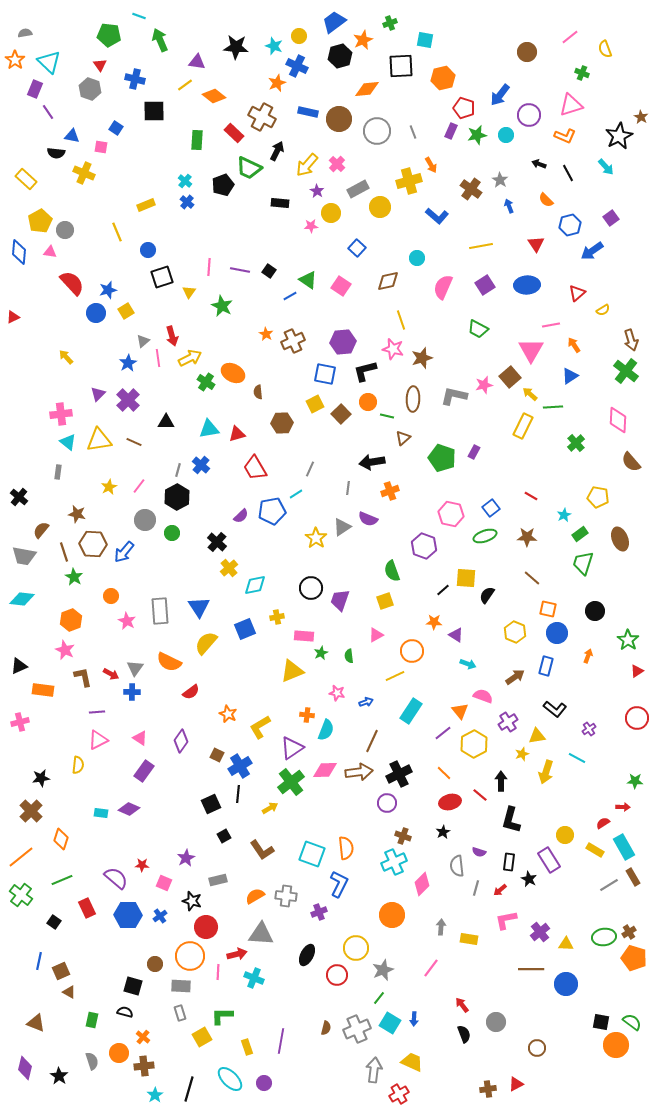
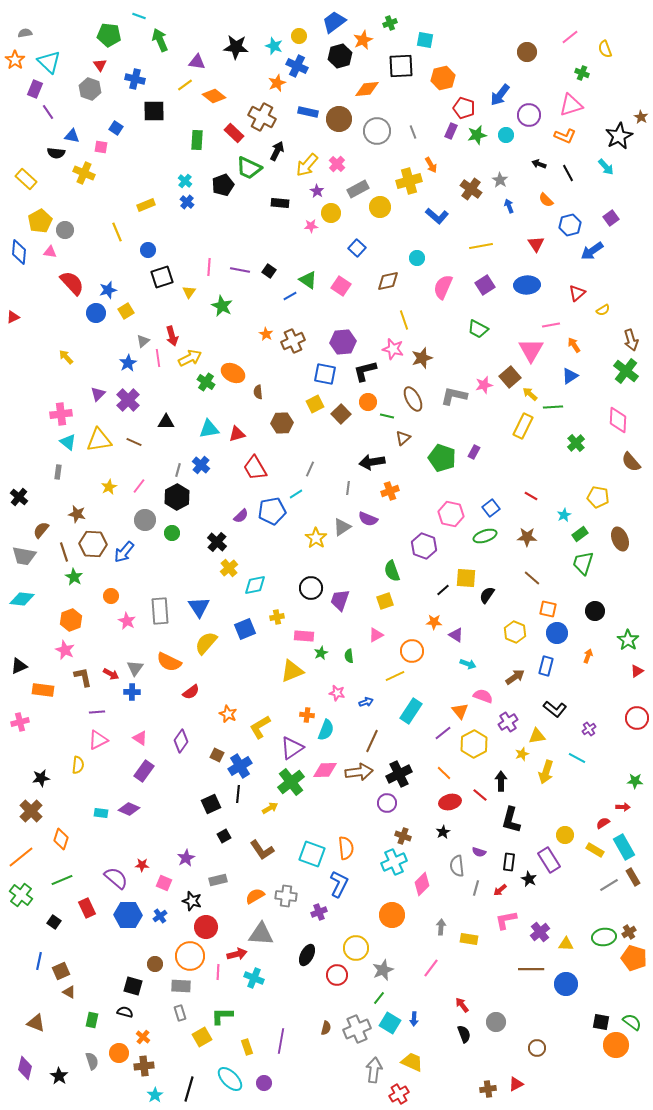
yellow line at (401, 320): moved 3 px right
brown ellipse at (413, 399): rotated 30 degrees counterclockwise
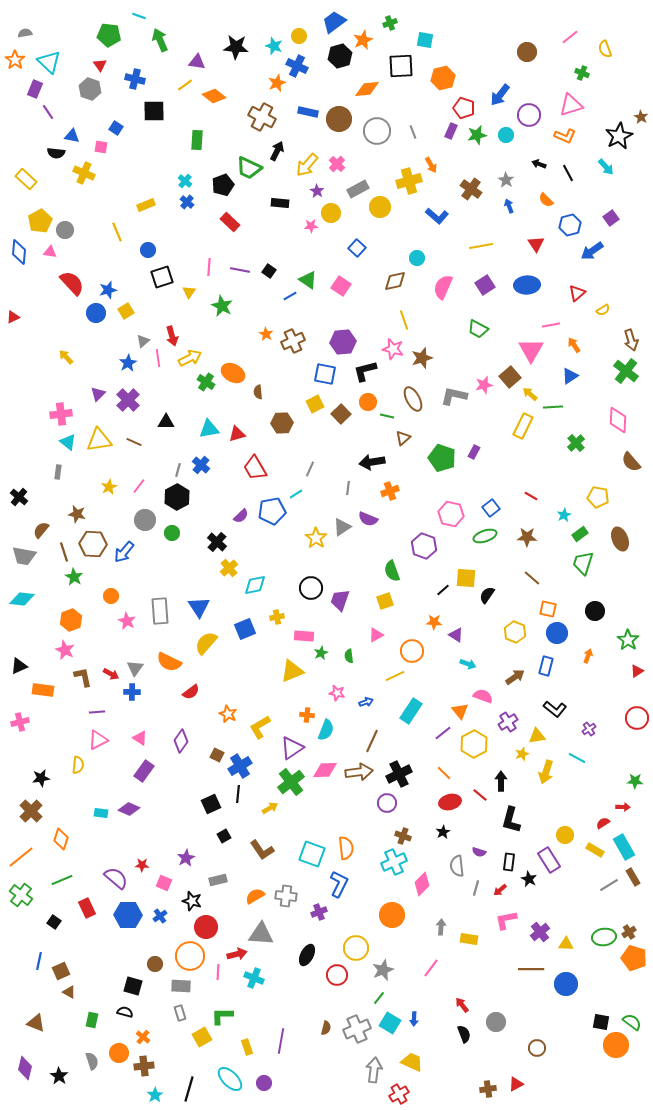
red rectangle at (234, 133): moved 4 px left, 89 px down
gray star at (500, 180): moved 6 px right
brown diamond at (388, 281): moved 7 px right
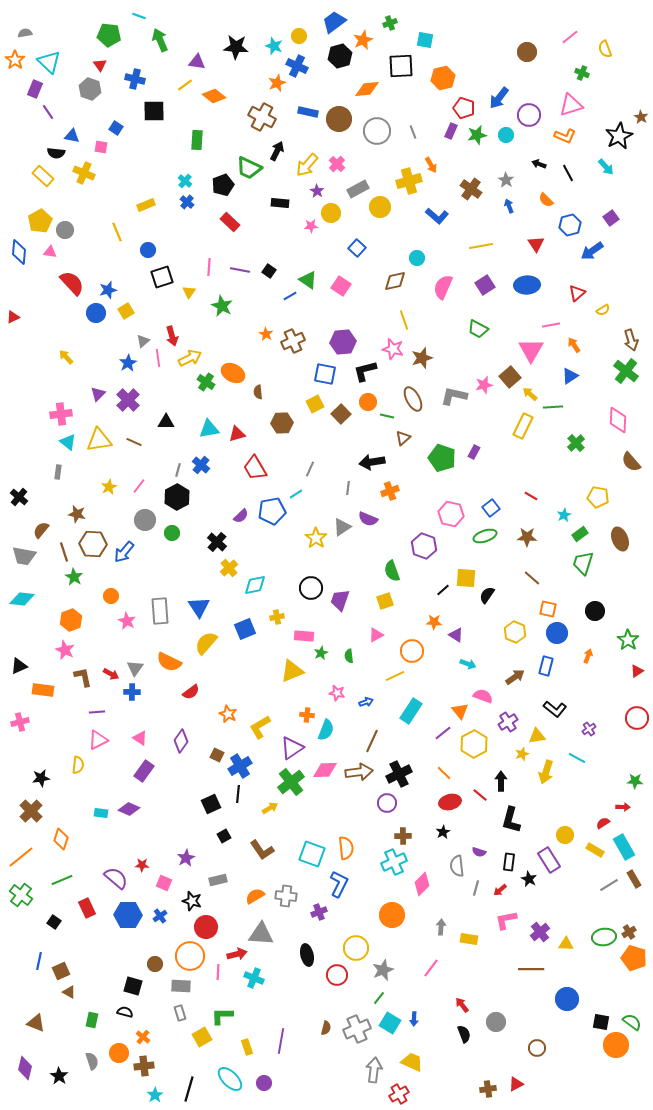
blue arrow at (500, 95): moved 1 px left, 3 px down
yellow rectangle at (26, 179): moved 17 px right, 3 px up
brown cross at (403, 836): rotated 21 degrees counterclockwise
brown rectangle at (633, 877): moved 1 px right, 2 px down
black ellipse at (307, 955): rotated 40 degrees counterclockwise
blue circle at (566, 984): moved 1 px right, 15 px down
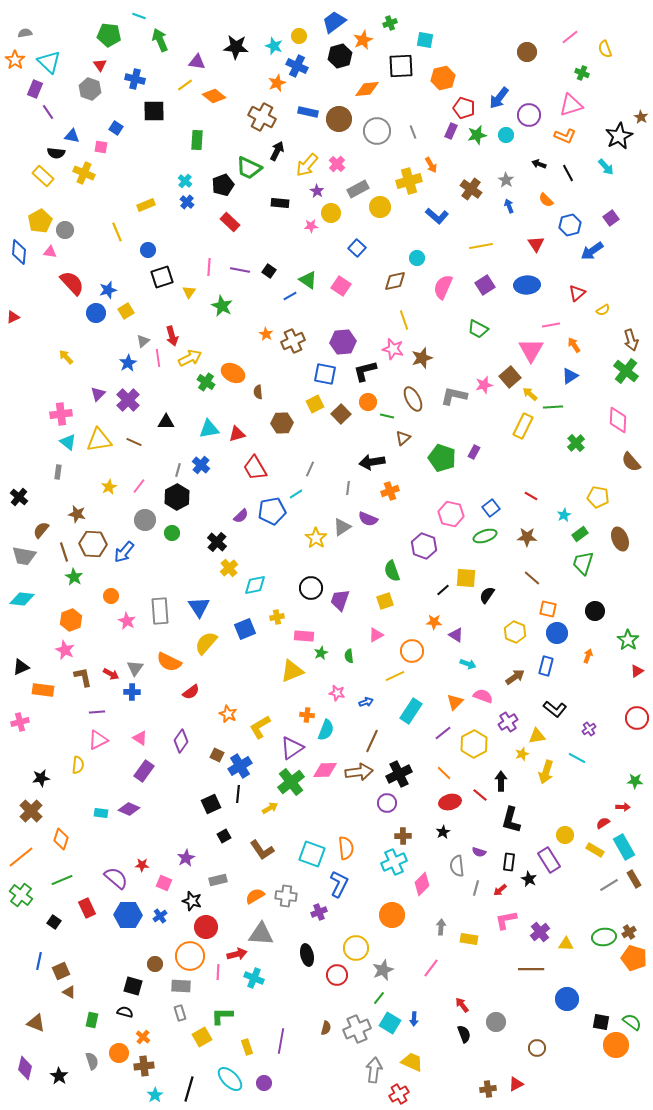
black triangle at (19, 666): moved 2 px right, 1 px down
orange triangle at (460, 711): moved 5 px left, 9 px up; rotated 24 degrees clockwise
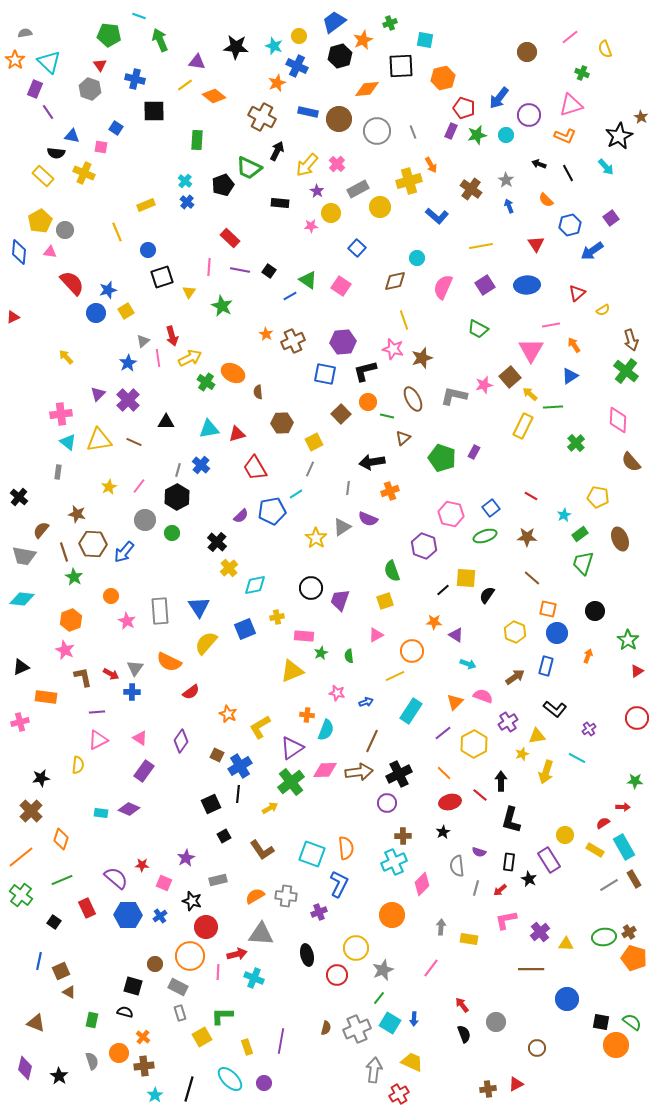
red rectangle at (230, 222): moved 16 px down
yellow square at (315, 404): moved 1 px left, 38 px down
orange rectangle at (43, 690): moved 3 px right, 7 px down
gray rectangle at (181, 986): moved 3 px left, 1 px down; rotated 24 degrees clockwise
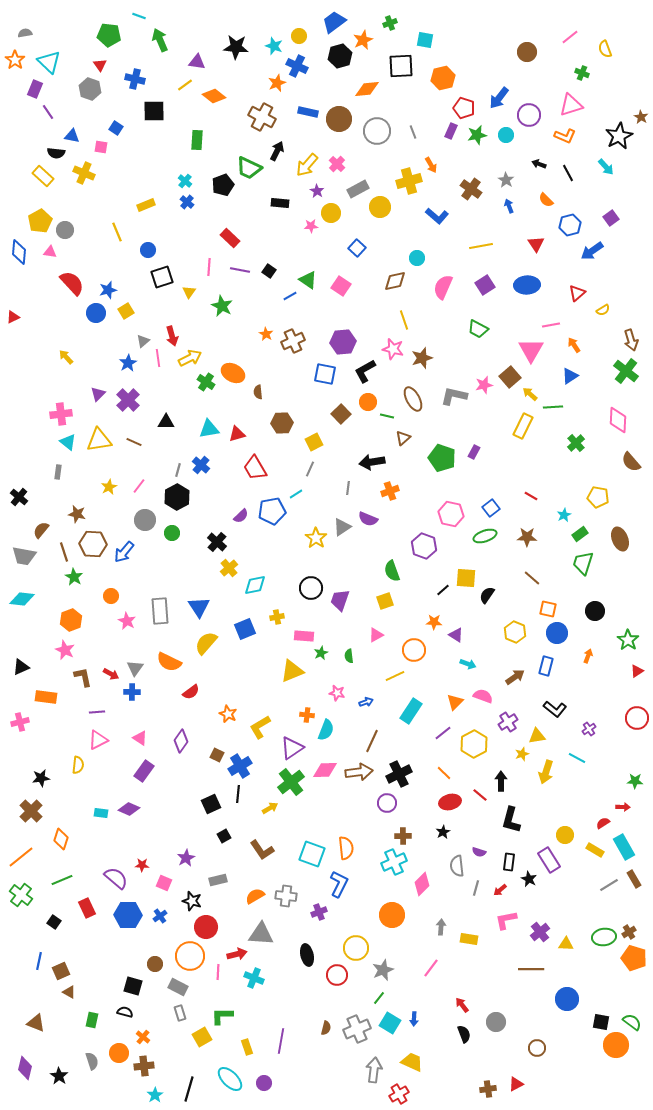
black L-shape at (365, 371): rotated 15 degrees counterclockwise
orange circle at (412, 651): moved 2 px right, 1 px up
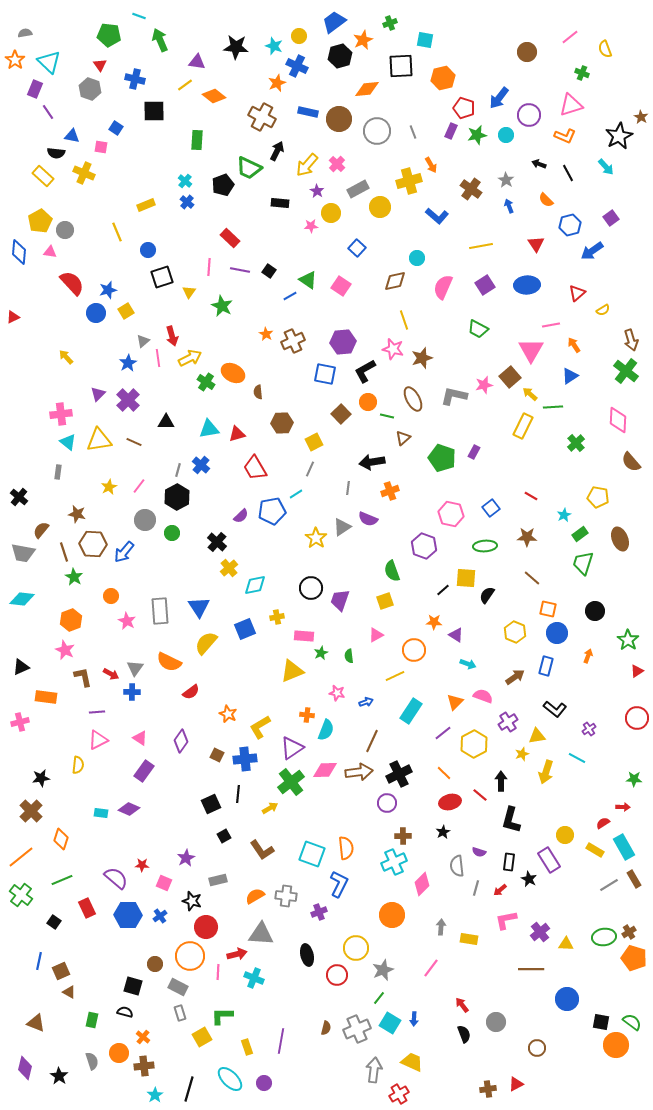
green ellipse at (485, 536): moved 10 px down; rotated 15 degrees clockwise
gray trapezoid at (24, 556): moved 1 px left, 3 px up
blue cross at (240, 766): moved 5 px right, 7 px up; rotated 25 degrees clockwise
green star at (635, 781): moved 1 px left, 2 px up
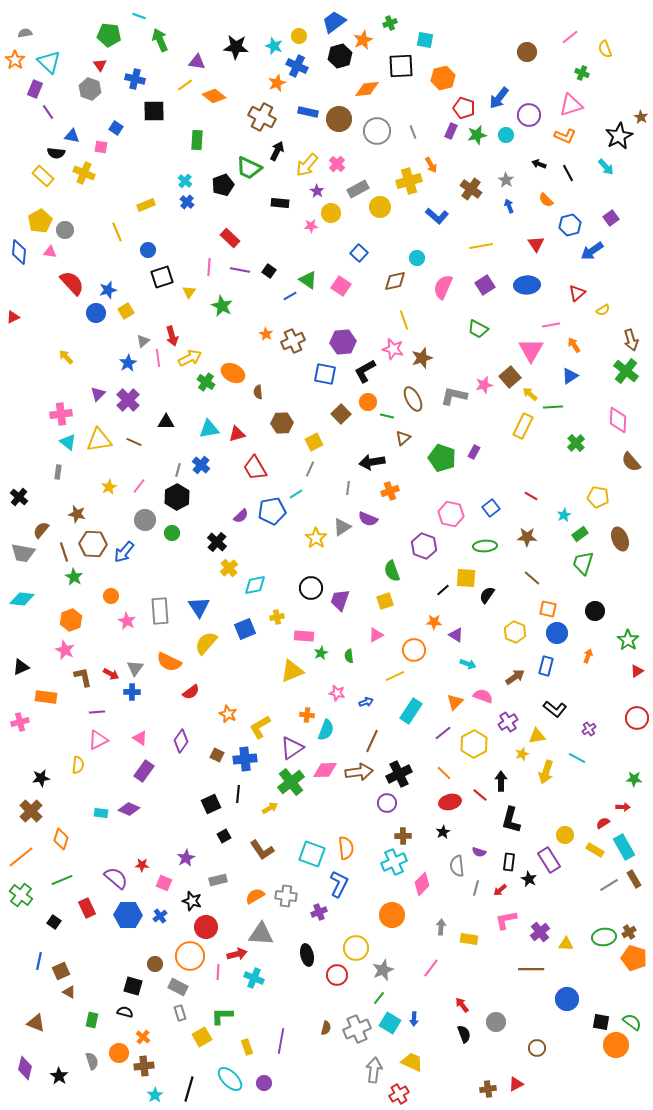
blue square at (357, 248): moved 2 px right, 5 px down
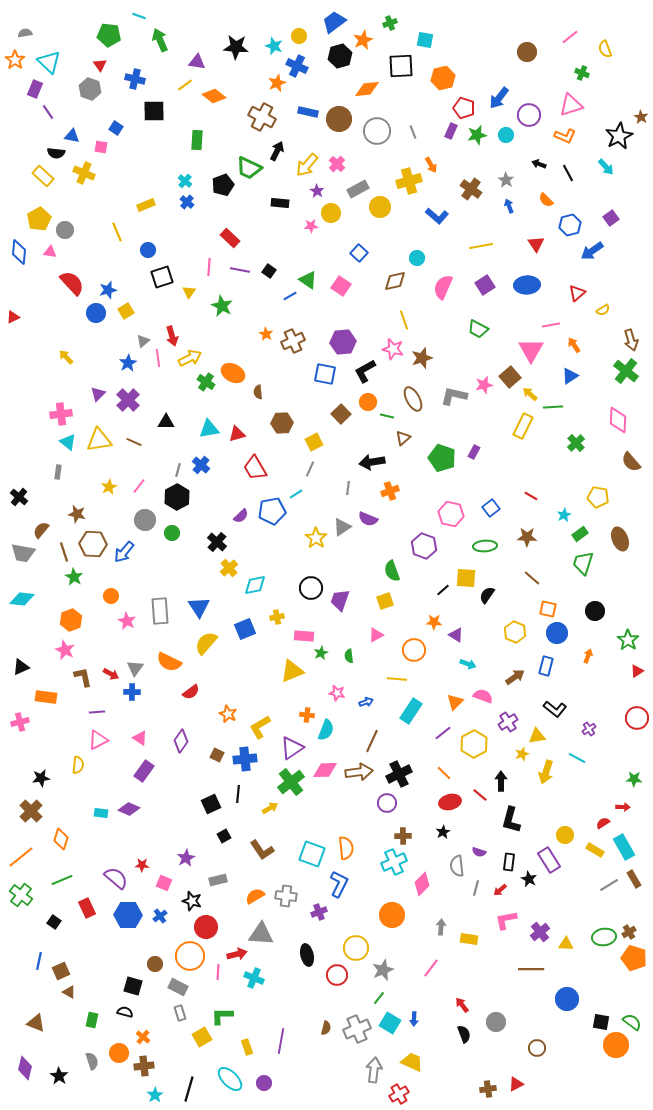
yellow pentagon at (40, 221): moved 1 px left, 2 px up
yellow line at (395, 676): moved 2 px right, 3 px down; rotated 30 degrees clockwise
